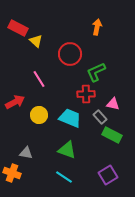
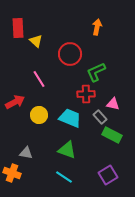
red rectangle: rotated 60 degrees clockwise
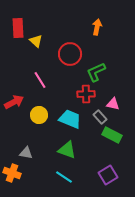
pink line: moved 1 px right, 1 px down
red arrow: moved 1 px left
cyan trapezoid: moved 1 px down
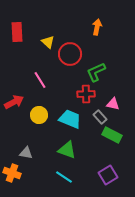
red rectangle: moved 1 px left, 4 px down
yellow triangle: moved 12 px right, 1 px down
